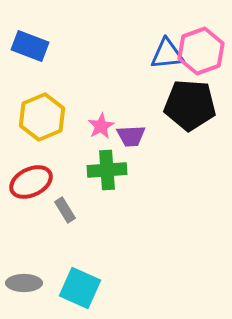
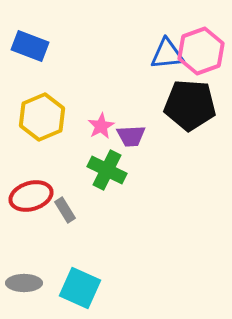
green cross: rotated 30 degrees clockwise
red ellipse: moved 14 px down; rotated 9 degrees clockwise
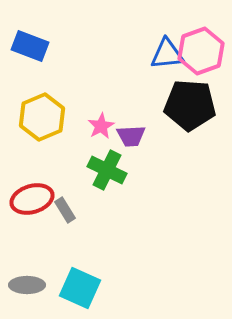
red ellipse: moved 1 px right, 3 px down
gray ellipse: moved 3 px right, 2 px down
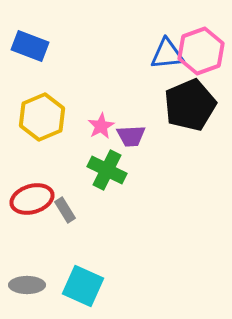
black pentagon: rotated 27 degrees counterclockwise
cyan square: moved 3 px right, 2 px up
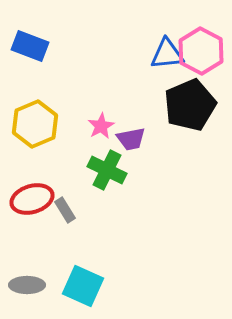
pink hexagon: rotated 12 degrees counterclockwise
yellow hexagon: moved 7 px left, 7 px down
purple trapezoid: moved 3 px down; rotated 8 degrees counterclockwise
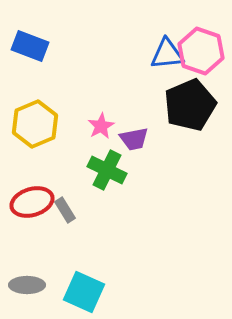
pink hexagon: rotated 9 degrees counterclockwise
purple trapezoid: moved 3 px right
red ellipse: moved 3 px down
cyan square: moved 1 px right, 6 px down
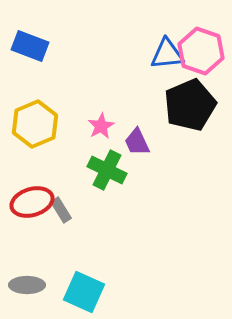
purple trapezoid: moved 3 px right, 3 px down; rotated 76 degrees clockwise
gray rectangle: moved 4 px left
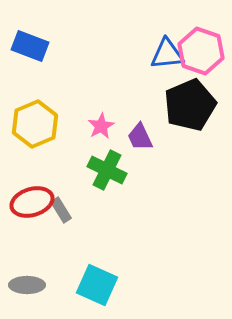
purple trapezoid: moved 3 px right, 5 px up
cyan square: moved 13 px right, 7 px up
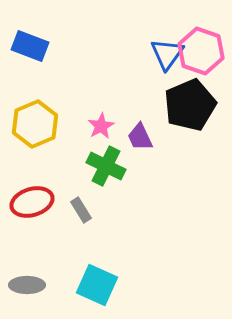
blue triangle: rotated 48 degrees counterclockwise
green cross: moved 1 px left, 4 px up
gray rectangle: moved 20 px right
